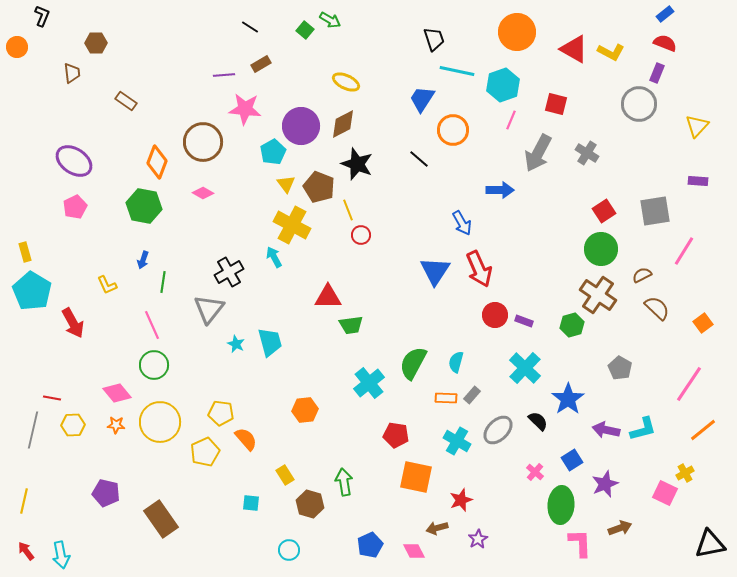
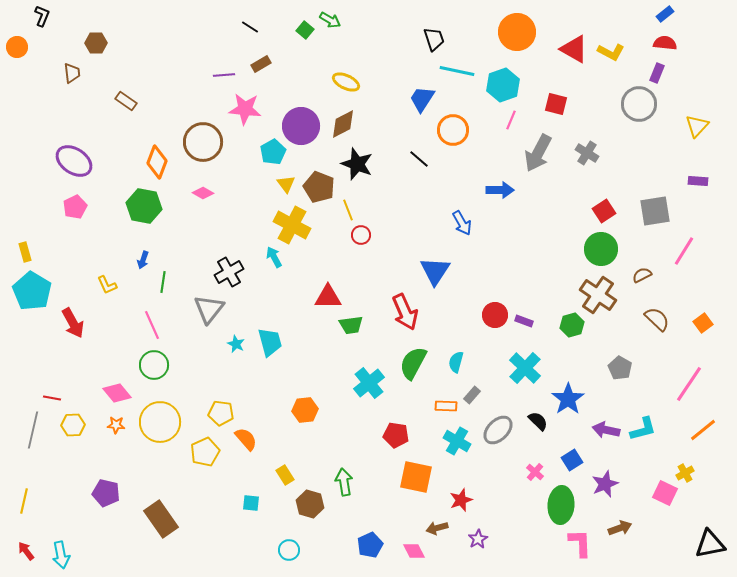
red semicircle at (665, 43): rotated 15 degrees counterclockwise
red arrow at (479, 269): moved 74 px left, 43 px down
brown semicircle at (657, 308): moved 11 px down
orange rectangle at (446, 398): moved 8 px down
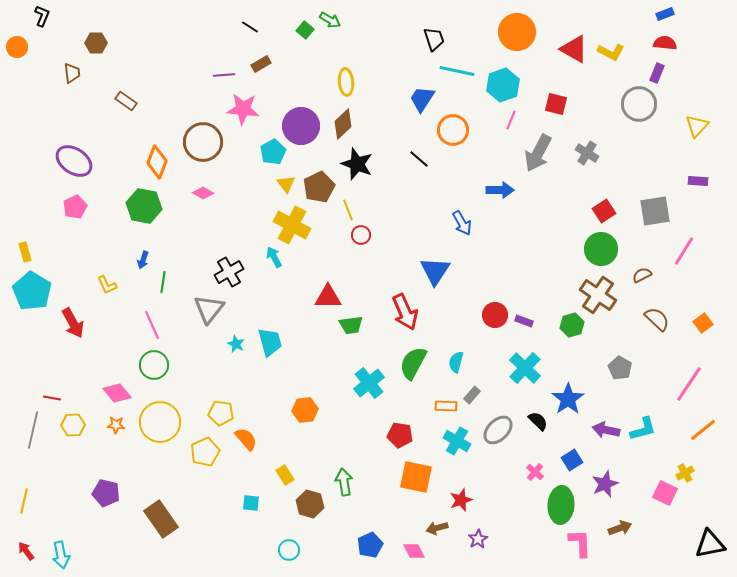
blue rectangle at (665, 14): rotated 18 degrees clockwise
yellow ellipse at (346, 82): rotated 60 degrees clockwise
pink star at (245, 109): moved 2 px left
brown diamond at (343, 124): rotated 16 degrees counterclockwise
brown pentagon at (319, 187): rotated 24 degrees clockwise
red pentagon at (396, 435): moved 4 px right
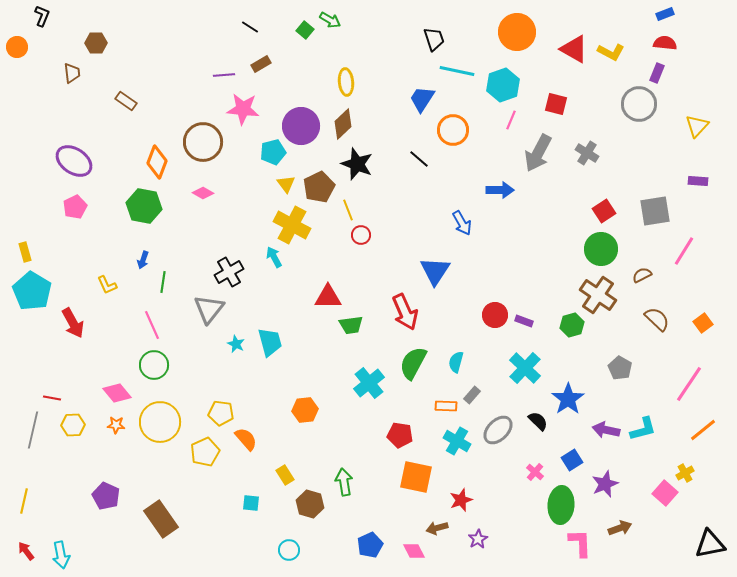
cyan pentagon at (273, 152): rotated 15 degrees clockwise
purple pentagon at (106, 493): moved 3 px down; rotated 12 degrees clockwise
pink square at (665, 493): rotated 15 degrees clockwise
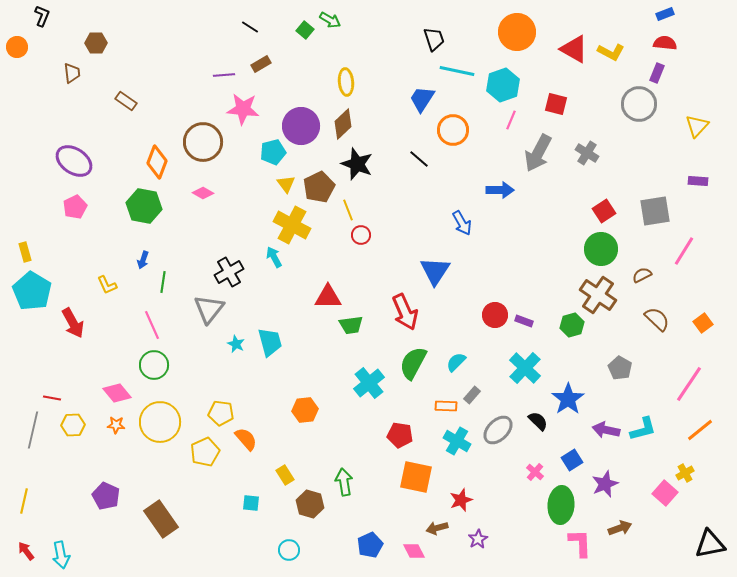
cyan semicircle at (456, 362): rotated 30 degrees clockwise
orange line at (703, 430): moved 3 px left
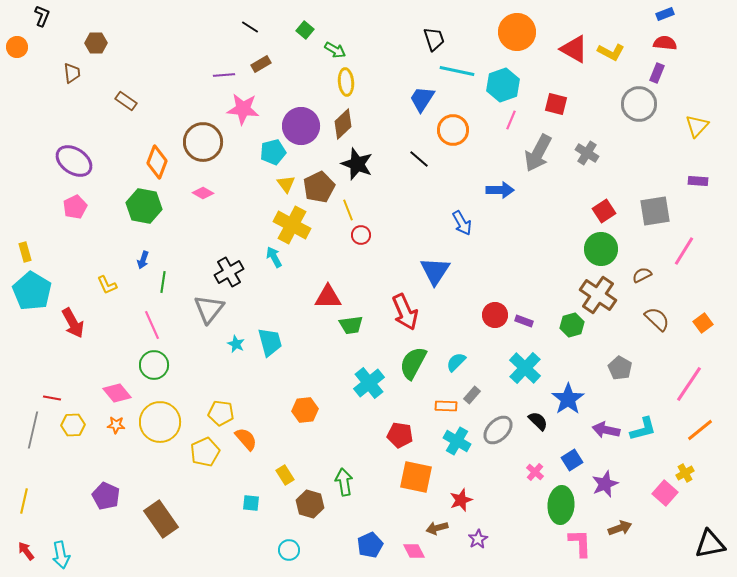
green arrow at (330, 20): moved 5 px right, 30 px down
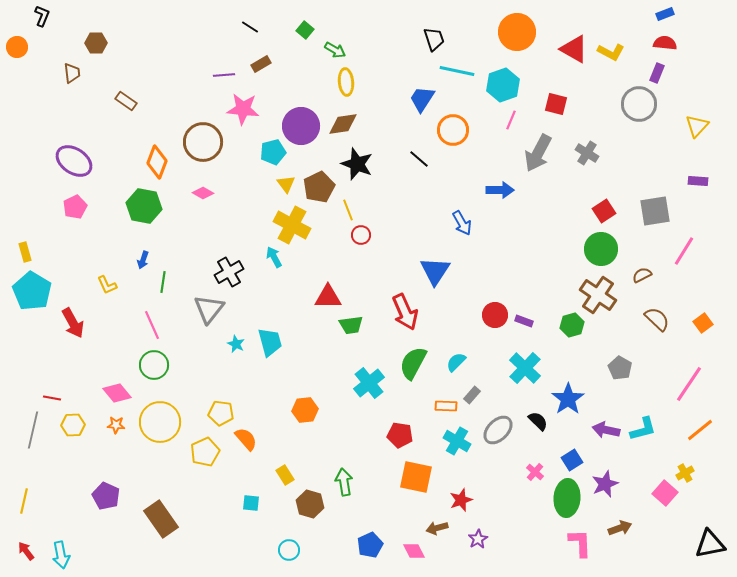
brown diamond at (343, 124): rotated 36 degrees clockwise
green ellipse at (561, 505): moved 6 px right, 7 px up
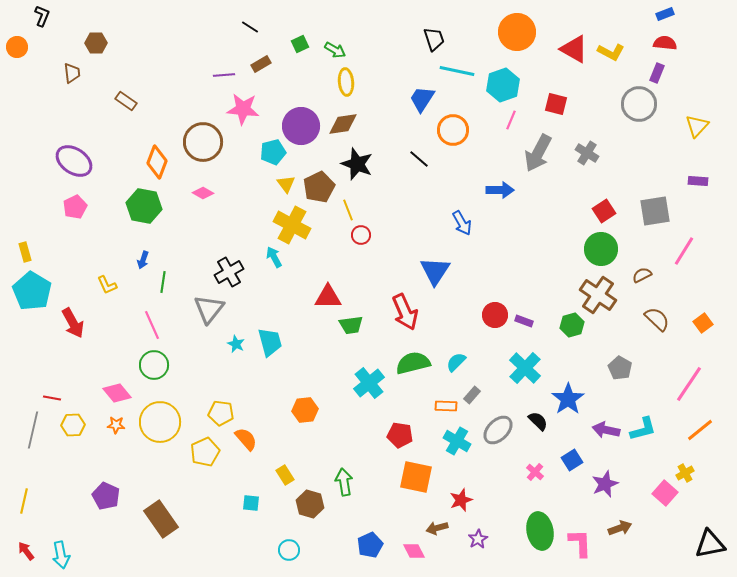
green square at (305, 30): moved 5 px left, 14 px down; rotated 24 degrees clockwise
green semicircle at (413, 363): rotated 48 degrees clockwise
green ellipse at (567, 498): moved 27 px left, 33 px down; rotated 15 degrees counterclockwise
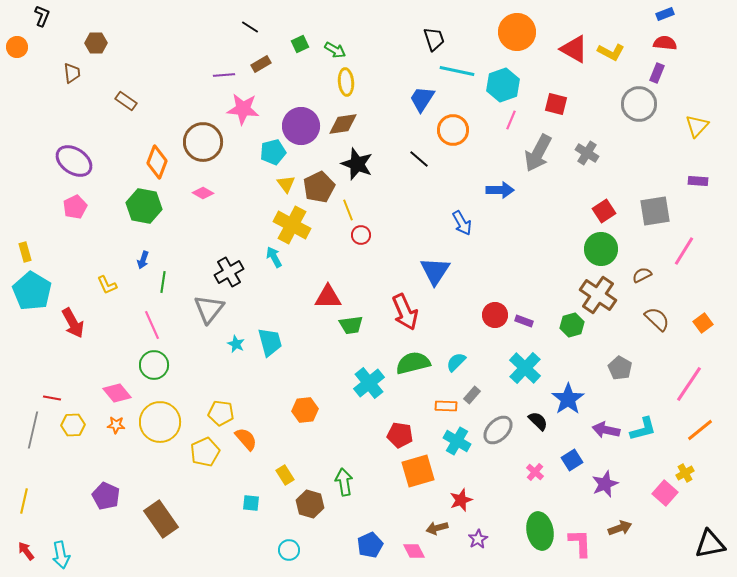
orange square at (416, 477): moved 2 px right, 6 px up; rotated 28 degrees counterclockwise
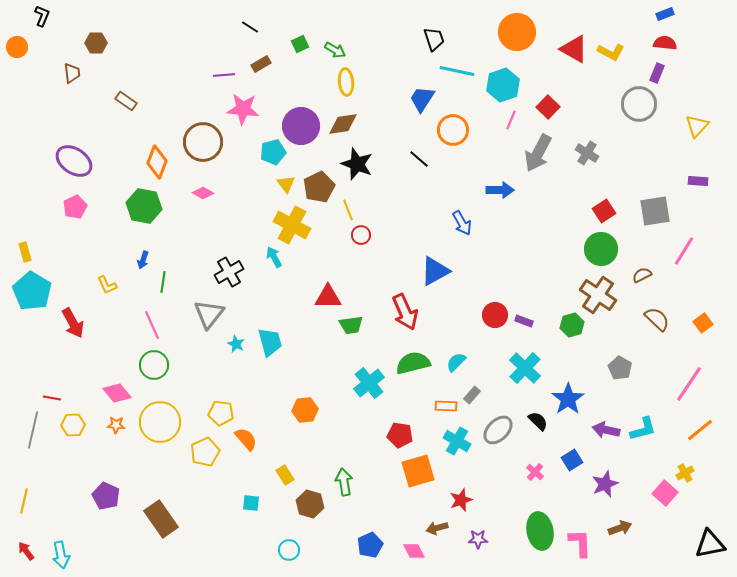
red square at (556, 104): moved 8 px left, 3 px down; rotated 30 degrees clockwise
blue triangle at (435, 271): rotated 28 degrees clockwise
gray triangle at (209, 309): moved 5 px down
purple star at (478, 539): rotated 30 degrees clockwise
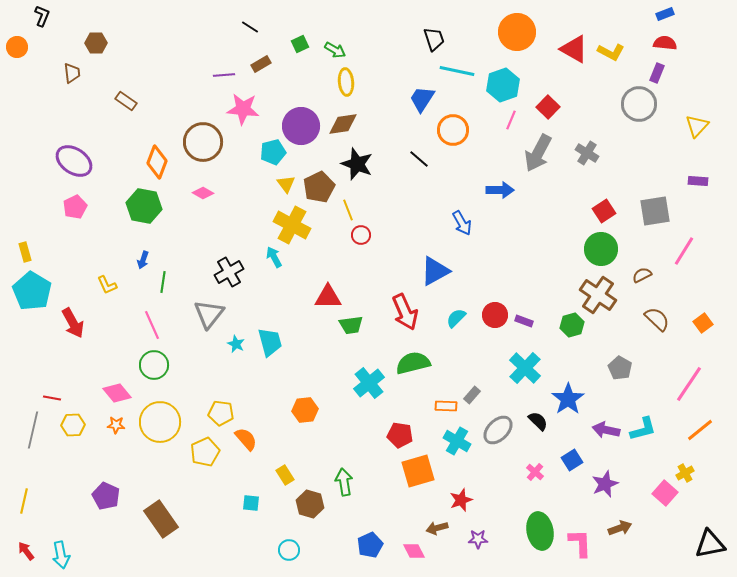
cyan semicircle at (456, 362): moved 44 px up
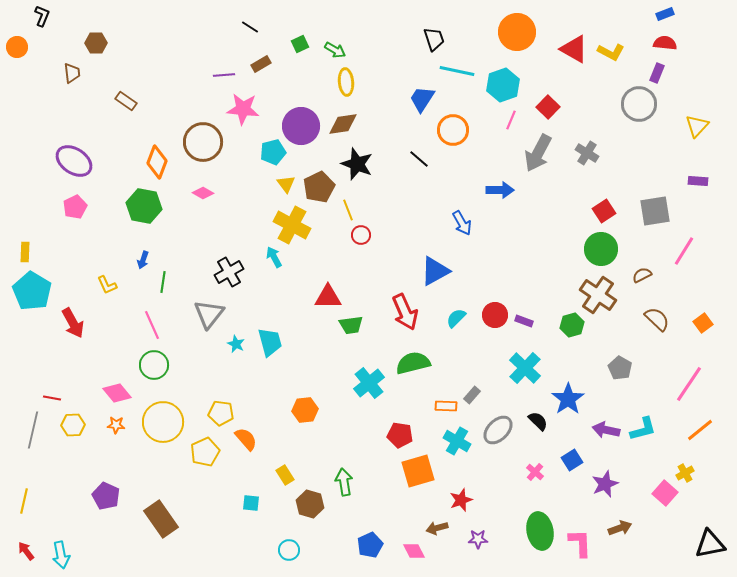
yellow rectangle at (25, 252): rotated 18 degrees clockwise
yellow circle at (160, 422): moved 3 px right
